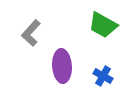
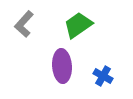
green trapezoid: moved 25 px left; rotated 116 degrees clockwise
gray L-shape: moved 7 px left, 9 px up
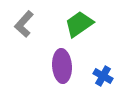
green trapezoid: moved 1 px right, 1 px up
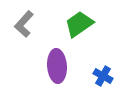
purple ellipse: moved 5 px left
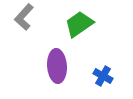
gray L-shape: moved 7 px up
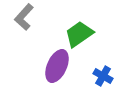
green trapezoid: moved 10 px down
purple ellipse: rotated 28 degrees clockwise
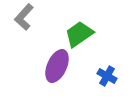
blue cross: moved 4 px right
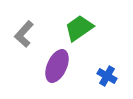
gray L-shape: moved 17 px down
green trapezoid: moved 6 px up
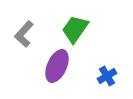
green trapezoid: moved 4 px left, 1 px down; rotated 20 degrees counterclockwise
blue cross: rotated 30 degrees clockwise
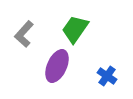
blue cross: rotated 24 degrees counterclockwise
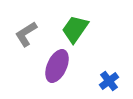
gray L-shape: moved 2 px right; rotated 16 degrees clockwise
blue cross: moved 2 px right, 5 px down; rotated 18 degrees clockwise
